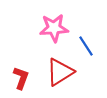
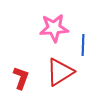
blue line: moved 3 px left, 1 px up; rotated 35 degrees clockwise
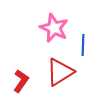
pink star: rotated 28 degrees clockwise
red L-shape: moved 3 px down; rotated 15 degrees clockwise
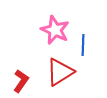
pink star: moved 1 px right, 2 px down
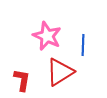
pink star: moved 8 px left, 6 px down
red L-shape: moved 1 px right, 1 px up; rotated 25 degrees counterclockwise
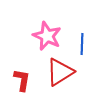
blue line: moved 1 px left, 1 px up
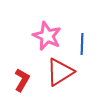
red L-shape: rotated 20 degrees clockwise
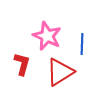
red L-shape: moved 16 px up; rotated 15 degrees counterclockwise
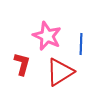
blue line: moved 1 px left
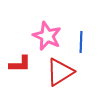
blue line: moved 2 px up
red L-shape: moved 2 px left; rotated 75 degrees clockwise
